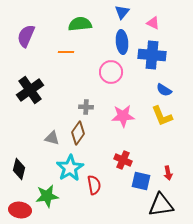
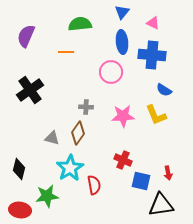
yellow L-shape: moved 6 px left, 1 px up
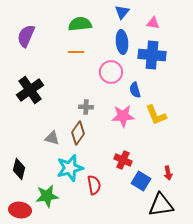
pink triangle: rotated 16 degrees counterclockwise
orange line: moved 10 px right
blue semicircle: moved 29 px left; rotated 42 degrees clockwise
cyan star: rotated 16 degrees clockwise
blue square: rotated 18 degrees clockwise
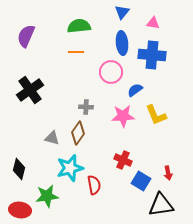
green semicircle: moved 1 px left, 2 px down
blue ellipse: moved 1 px down
blue semicircle: rotated 70 degrees clockwise
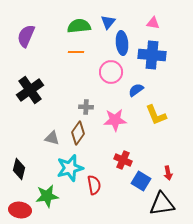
blue triangle: moved 14 px left, 10 px down
blue semicircle: moved 1 px right
pink star: moved 8 px left, 4 px down
black triangle: moved 1 px right, 1 px up
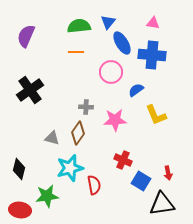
blue ellipse: rotated 25 degrees counterclockwise
